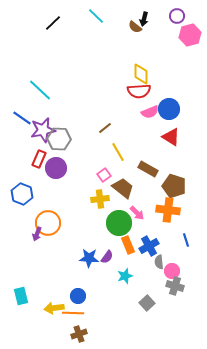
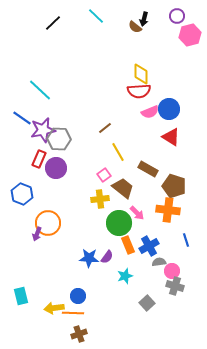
gray semicircle at (159, 262): rotated 88 degrees clockwise
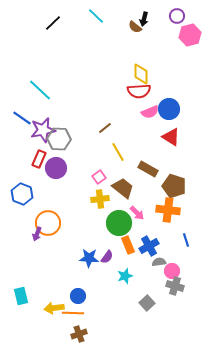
pink square at (104, 175): moved 5 px left, 2 px down
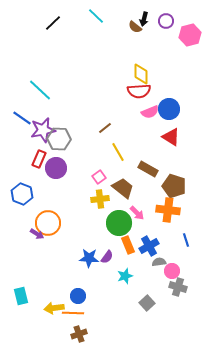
purple circle at (177, 16): moved 11 px left, 5 px down
purple arrow at (37, 234): rotated 80 degrees counterclockwise
gray cross at (175, 286): moved 3 px right, 1 px down
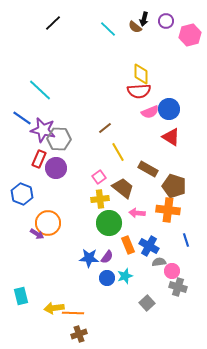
cyan line at (96, 16): moved 12 px right, 13 px down
purple star at (43, 130): rotated 25 degrees clockwise
pink arrow at (137, 213): rotated 140 degrees clockwise
green circle at (119, 223): moved 10 px left
blue cross at (149, 246): rotated 30 degrees counterclockwise
blue circle at (78, 296): moved 29 px right, 18 px up
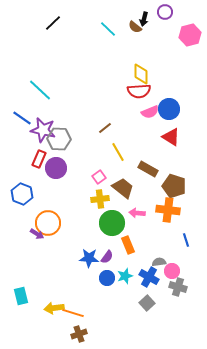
purple circle at (166, 21): moved 1 px left, 9 px up
green circle at (109, 223): moved 3 px right
blue cross at (149, 246): moved 31 px down
orange line at (73, 313): rotated 15 degrees clockwise
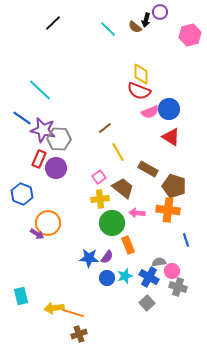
purple circle at (165, 12): moved 5 px left
black arrow at (144, 19): moved 2 px right, 1 px down
red semicircle at (139, 91): rotated 25 degrees clockwise
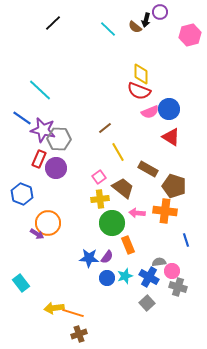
orange cross at (168, 210): moved 3 px left, 1 px down
cyan rectangle at (21, 296): moved 13 px up; rotated 24 degrees counterclockwise
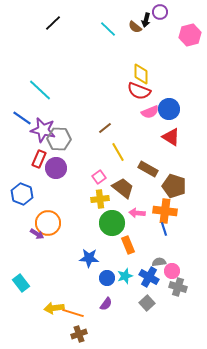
blue line at (186, 240): moved 22 px left, 11 px up
purple semicircle at (107, 257): moved 1 px left, 47 px down
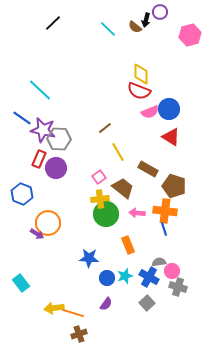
green circle at (112, 223): moved 6 px left, 9 px up
